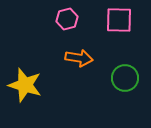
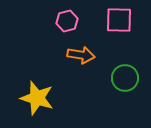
pink hexagon: moved 2 px down
orange arrow: moved 2 px right, 3 px up
yellow star: moved 12 px right, 13 px down
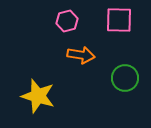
yellow star: moved 1 px right, 2 px up
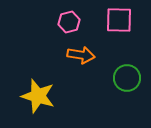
pink hexagon: moved 2 px right, 1 px down
green circle: moved 2 px right
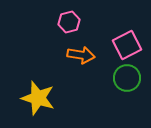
pink square: moved 8 px right, 25 px down; rotated 28 degrees counterclockwise
yellow star: moved 2 px down
